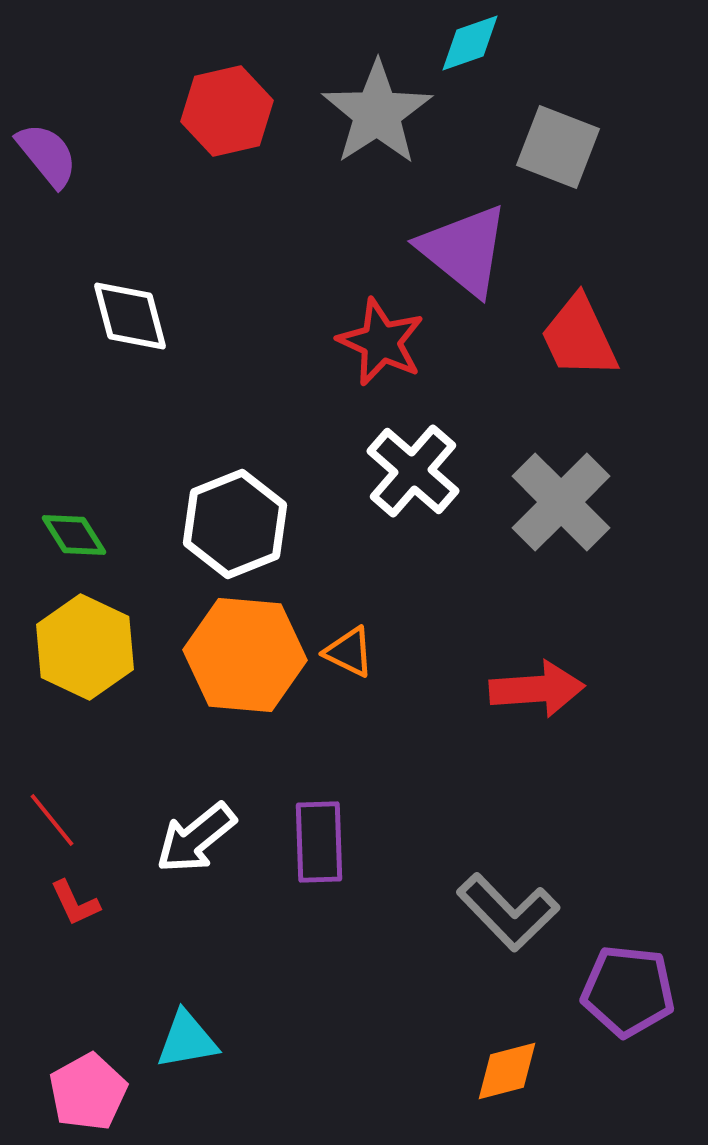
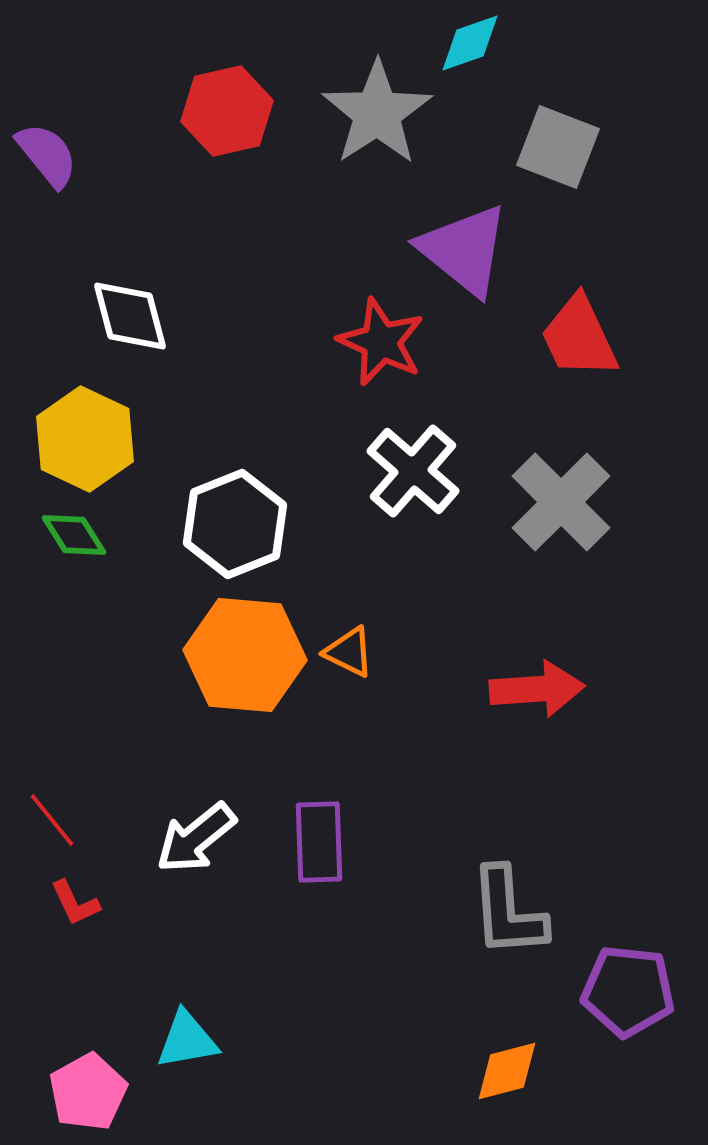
yellow hexagon: moved 208 px up
gray L-shape: rotated 40 degrees clockwise
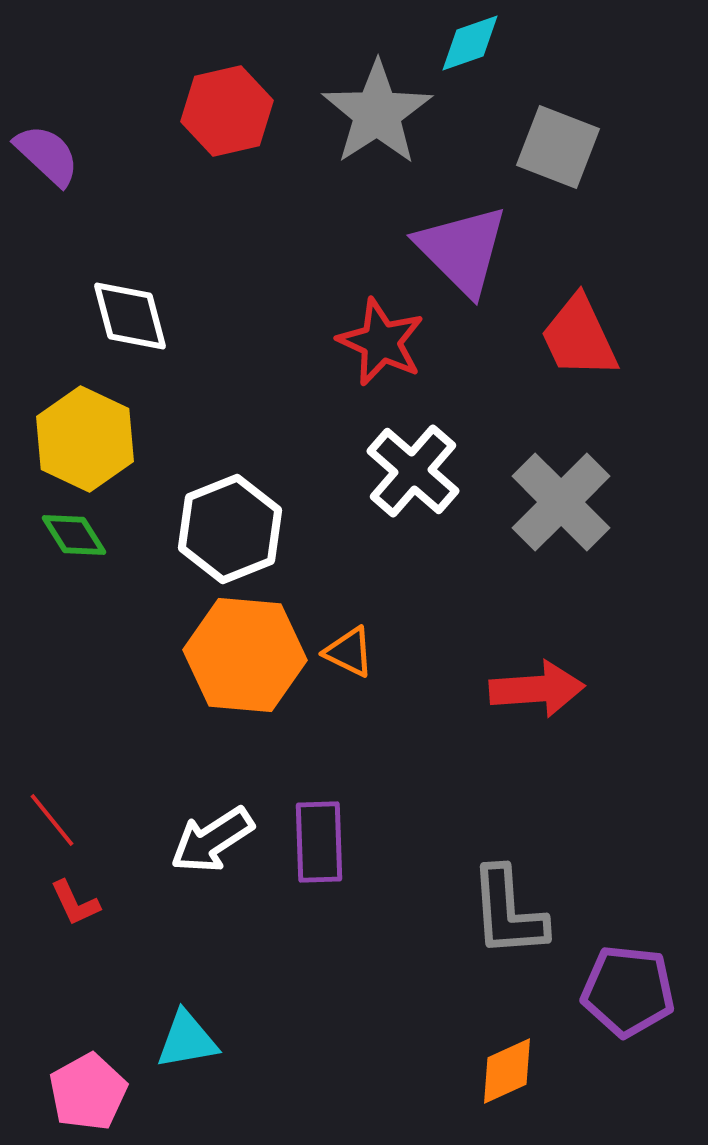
purple semicircle: rotated 8 degrees counterclockwise
purple triangle: moved 2 px left; rotated 6 degrees clockwise
white hexagon: moved 5 px left, 5 px down
white arrow: moved 16 px right, 2 px down; rotated 6 degrees clockwise
orange diamond: rotated 10 degrees counterclockwise
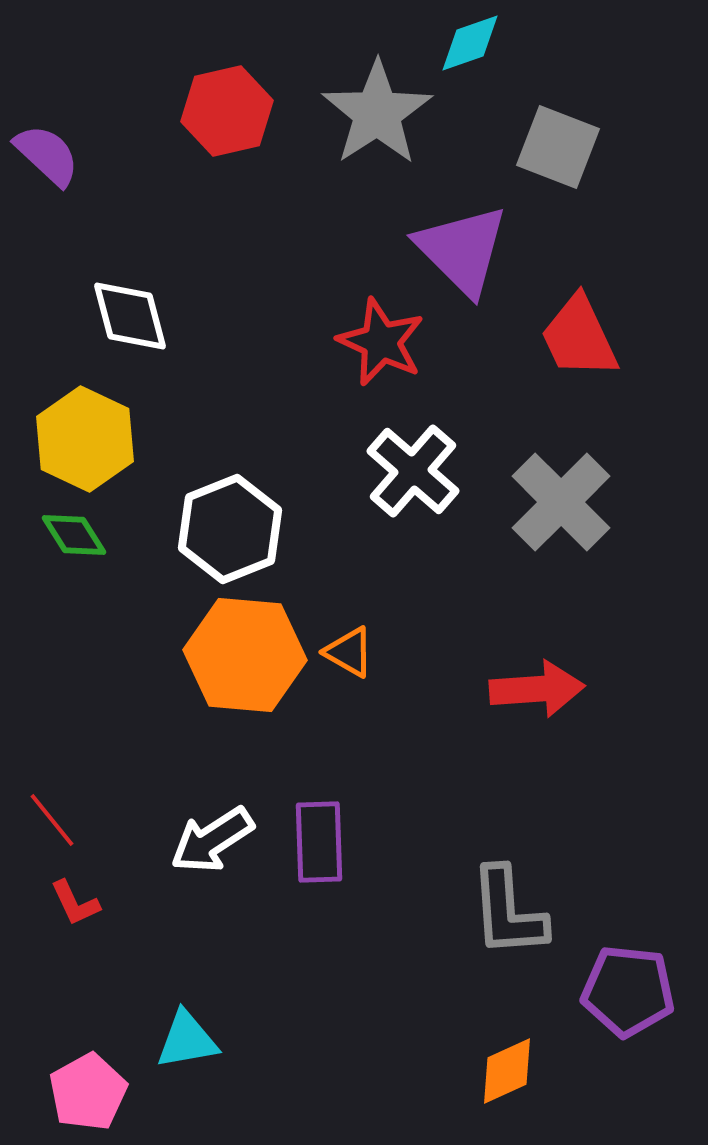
orange triangle: rotated 4 degrees clockwise
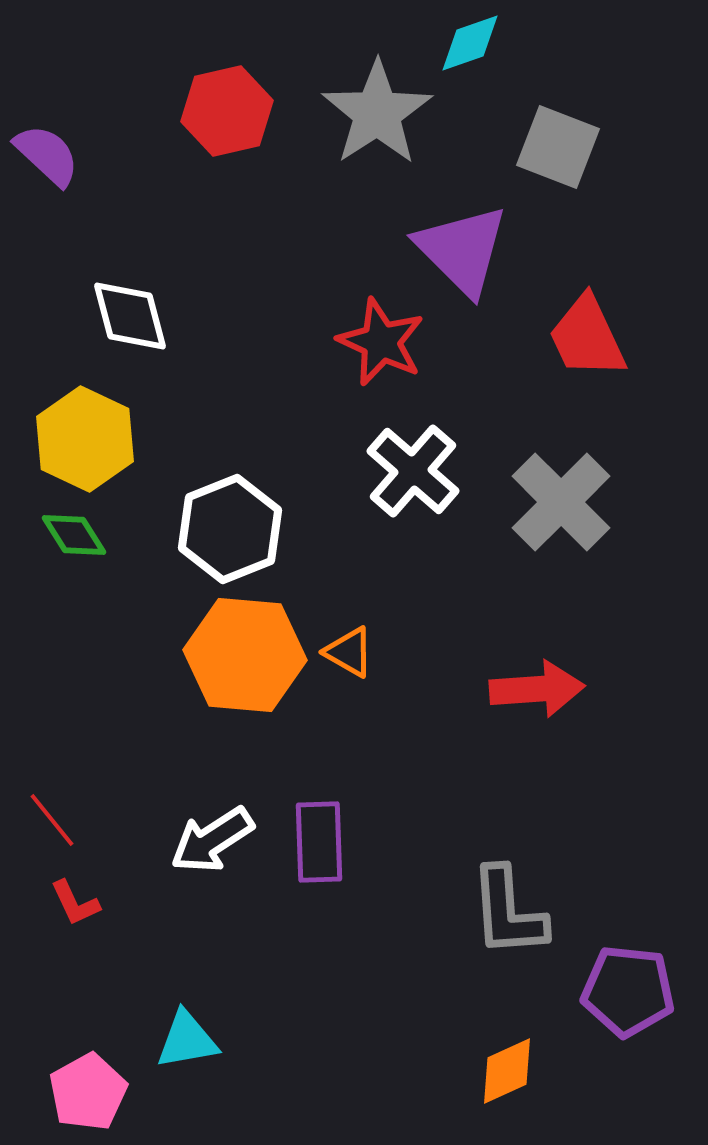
red trapezoid: moved 8 px right
